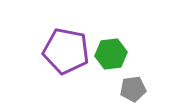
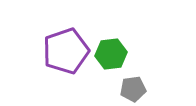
purple pentagon: rotated 30 degrees counterclockwise
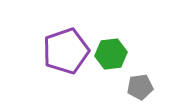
gray pentagon: moved 7 px right, 2 px up
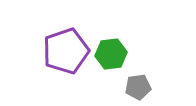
gray pentagon: moved 2 px left
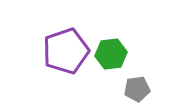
gray pentagon: moved 1 px left, 2 px down
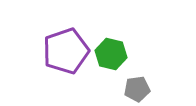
green hexagon: rotated 20 degrees clockwise
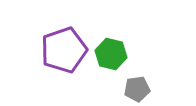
purple pentagon: moved 2 px left, 1 px up
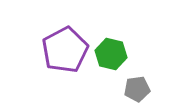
purple pentagon: moved 1 px right; rotated 9 degrees counterclockwise
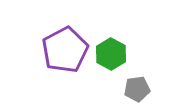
green hexagon: rotated 16 degrees clockwise
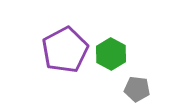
gray pentagon: rotated 15 degrees clockwise
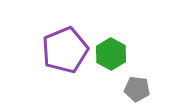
purple pentagon: rotated 6 degrees clockwise
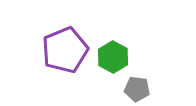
green hexagon: moved 2 px right, 3 px down
